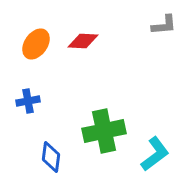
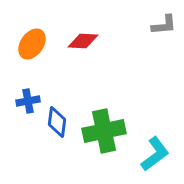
orange ellipse: moved 4 px left
blue diamond: moved 6 px right, 35 px up
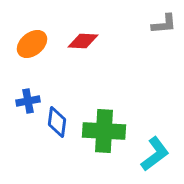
gray L-shape: moved 1 px up
orange ellipse: rotated 16 degrees clockwise
green cross: rotated 15 degrees clockwise
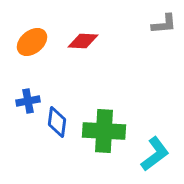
orange ellipse: moved 2 px up
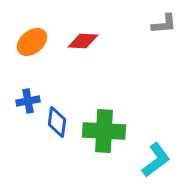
cyan L-shape: moved 1 px right, 6 px down
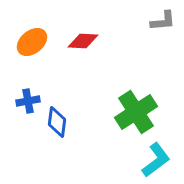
gray L-shape: moved 1 px left, 3 px up
green cross: moved 32 px right, 19 px up; rotated 36 degrees counterclockwise
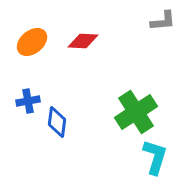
cyan L-shape: moved 1 px left, 3 px up; rotated 36 degrees counterclockwise
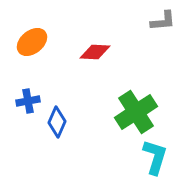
red diamond: moved 12 px right, 11 px down
blue diamond: rotated 16 degrees clockwise
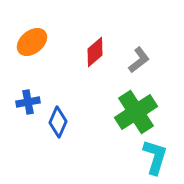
gray L-shape: moved 24 px left, 39 px down; rotated 32 degrees counterclockwise
red diamond: rotated 44 degrees counterclockwise
blue cross: moved 1 px down
blue diamond: moved 1 px right
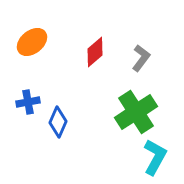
gray L-shape: moved 2 px right, 2 px up; rotated 16 degrees counterclockwise
cyan L-shape: rotated 12 degrees clockwise
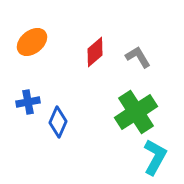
gray L-shape: moved 3 px left, 1 px up; rotated 68 degrees counterclockwise
